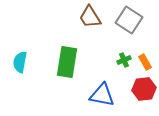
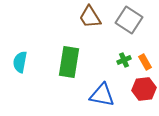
green rectangle: moved 2 px right
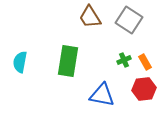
green rectangle: moved 1 px left, 1 px up
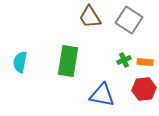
orange rectangle: rotated 56 degrees counterclockwise
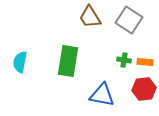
green cross: rotated 32 degrees clockwise
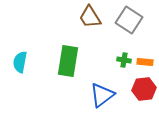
blue triangle: rotated 48 degrees counterclockwise
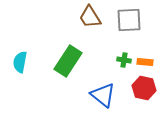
gray square: rotated 36 degrees counterclockwise
green rectangle: rotated 24 degrees clockwise
red hexagon: moved 1 px up; rotated 20 degrees clockwise
blue triangle: moved 1 px right; rotated 44 degrees counterclockwise
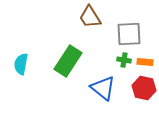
gray square: moved 14 px down
cyan semicircle: moved 1 px right, 2 px down
blue triangle: moved 7 px up
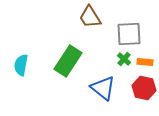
green cross: moved 1 px up; rotated 32 degrees clockwise
cyan semicircle: moved 1 px down
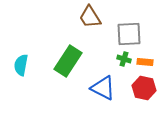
green cross: rotated 24 degrees counterclockwise
blue triangle: rotated 12 degrees counterclockwise
